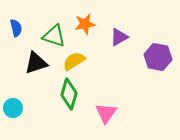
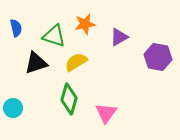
yellow semicircle: moved 2 px right, 1 px down
green diamond: moved 5 px down
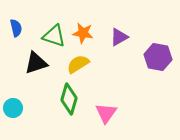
orange star: moved 2 px left, 9 px down; rotated 20 degrees clockwise
yellow semicircle: moved 2 px right, 2 px down
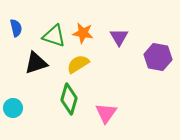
purple triangle: rotated 30 degrees counterclockwise
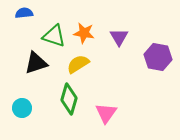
blue semicircle: moved 8 px right, 15 px up; rotated 84 degrees counterclockwise
orange star: moved 1 px right
cyan circle: moved 9 px right
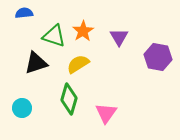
orange star: moved 1 px left, 2 px up; rotated 30 degrees clockwise
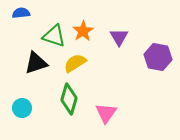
blue semicircle: moved 3 px left
yellow semicircle: moved 3 px left, 1 px up
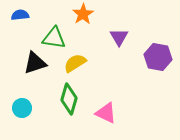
blue semicircle: moved 1 px left, 2 px down
orange star: moved 17 px up
green triangle: moved 2 px down; rotated 10 degrees counterclockwise
black triangle: moved 1 px left
pink triangle: rotated 40 degrees counterclockwise
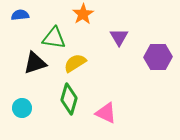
purple hexagon: rotated 12 degrees counterclockwise
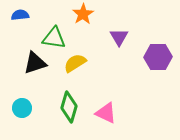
green diamond: moved 8 px down
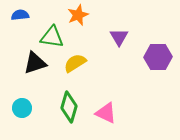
orange star: moved 5 px left, 1 px down; rotated 10 degrees clockwise
green triangle: moved 2 px left, 1 px up
